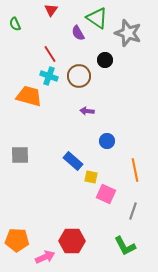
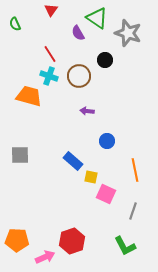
red hexagon: rotated 20 degrees counterclockwise
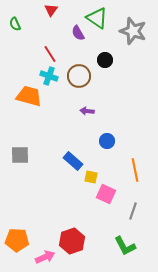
gray star: moved 5 px right, 2 px up
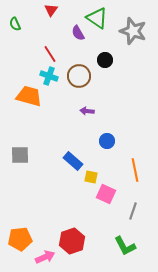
orange pentagon: moved 3 px right, 1 px up; rotated 10 degrees counterclockwise
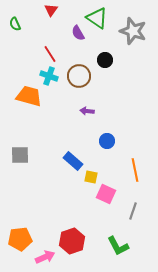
green L-shape: moved 7 px left
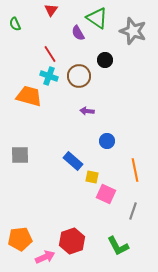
yellow square: moved 1 px right
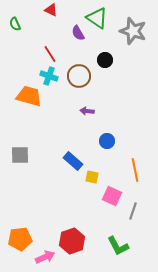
red triangle: rotated 40 degrees counterclockwise
pink square: moved 6 px right, 2 px down
